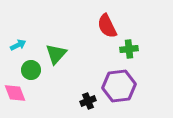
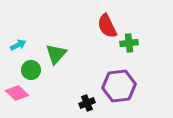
green cross: moved 6 px up
pink diamond: moved 2 px right; rotated 25 degrees counterclockwise
black cross: moved 1 px left, 2 px down
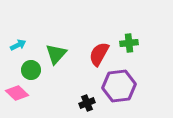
red semicircle: moved 8 px left, 28 px down; rotated 55 degrees clockwise
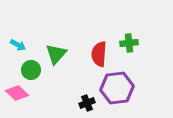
cyan arrow: rotated 56 degrees clockwise
red semicircle: rotated 25 degrees counterclockwise
purple hexagon: moved 2 px left, 2 px down
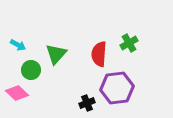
green cross: rotated 24 degrees counterclockwise
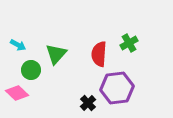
black cross: moved 1 px right; rotated 21 degrees counterclockwise
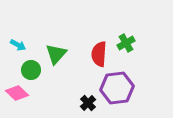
green cross: moved 3 px left
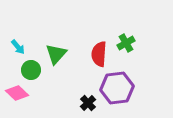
cyan arrow: moved 2 px down; rotated 21 degrees clockwise
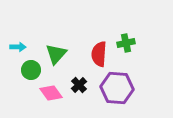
green cross: rotated 18 degrees clockwise
cyan arrow: rotated 49 degrees counterclockwise
purple hexagon: rotated 12 degrees clockwise
pink diamond: moved 34 px right; rotated 10 degrees clockwise
black cross: moved 9 px left, 18 px up
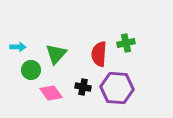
black cross: moved 4 px right, 2 px down; rotated 35 degrees counterclockwise
